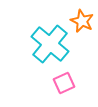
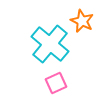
pink square: moved 8 px left
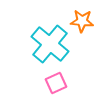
orange star: rotated 20 degrees counterclockwise
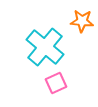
cyan cross: moved 5 px left, 3 px down
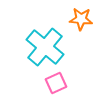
orange star: moved 1 px left, 2 px up
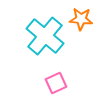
cyan cross: moved 11 px up
